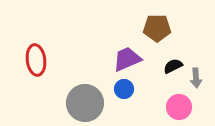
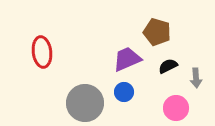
brown pentagon: moved 4 px down; rotated 16 degrees clockwise
red ellipse: moved 6 px right, 8 px up
black semicircle: moved 5 px left
blue circle: moved 3 px down
pink circle: moved 3 px left, 1 px down
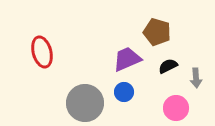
red ellipse: rotated 8 degrees counterclockwise
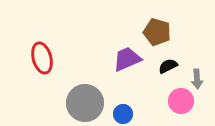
red ellipse: moved 6 px down
gray arrow: moved 1 px right, 1 px down
blue circle: moved 1 px left, 22 px down
pink circle: moved 5 px right, 7 px up
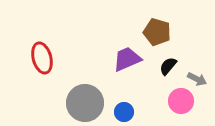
black semicircle: rotated 24 degrees counterclockwise
gray arrow: rotated 60 degrees counterclockwise
blue circle: moved 1 px right, 2 px up
